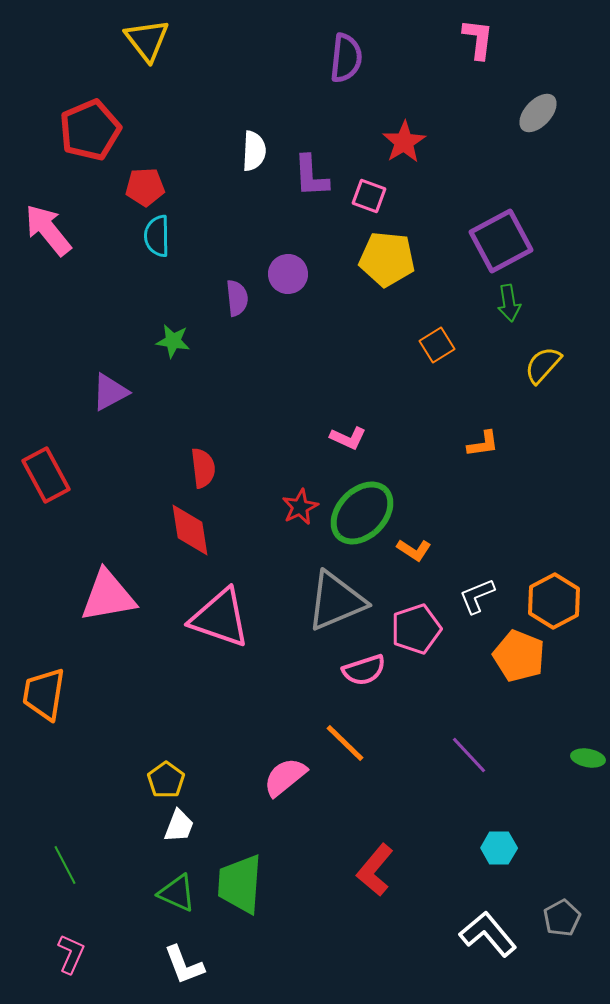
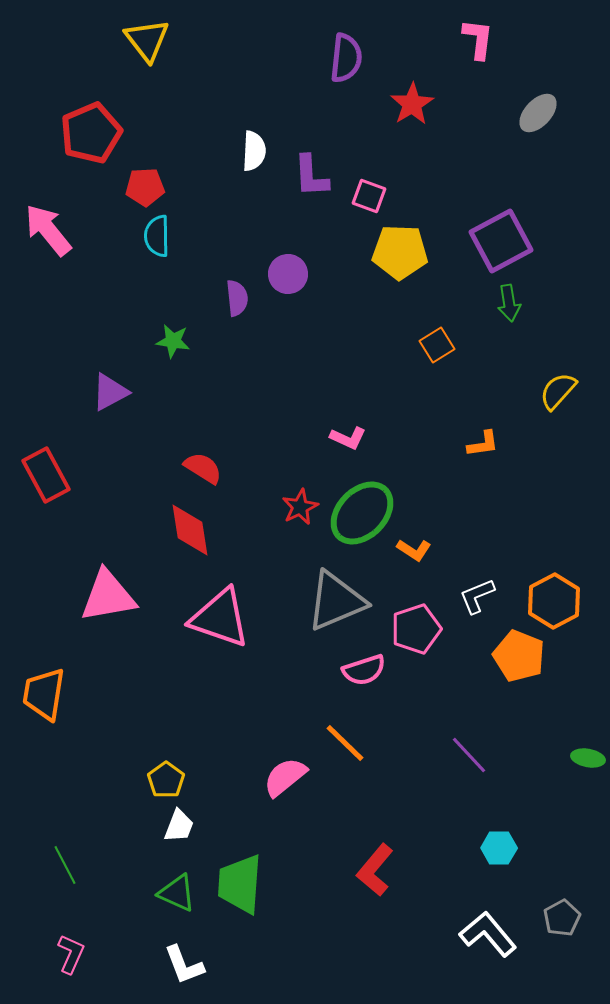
red pentagon at (90, 130): moved 1 px right, 3 px down
red star at (404, 142): moved 8 px right, 38 px up
yellow pentagon at (387, 259): moved 13 px right, 7 px up; rotated 4 degrees counterclockwise
yellow semicircle at (543, 365): moved 15 px right, 26 px down
red semicircle at (203, 468): rotated 51 degrees counterclockwise
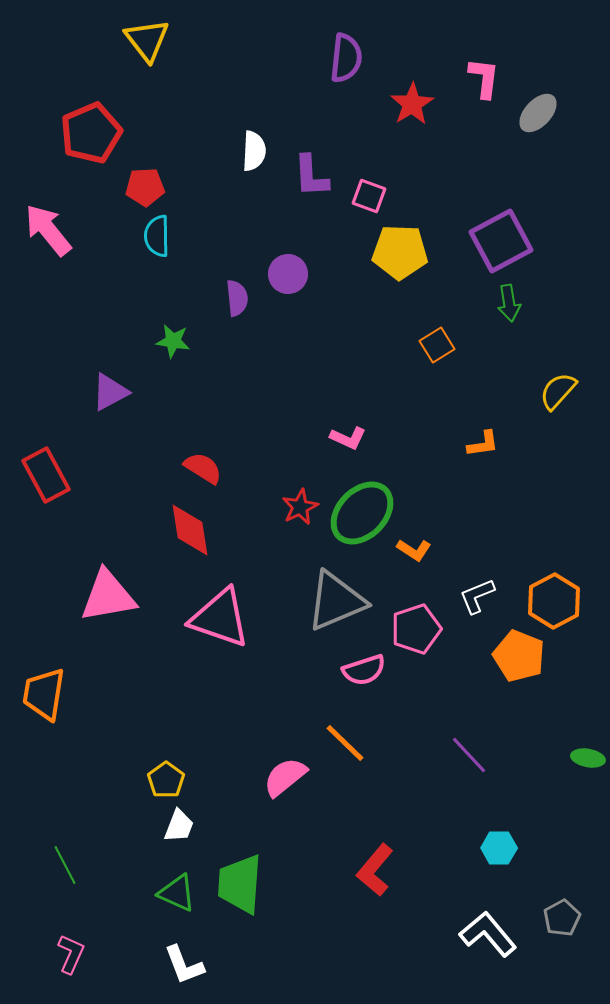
pink L-shape at (478, 39): moved 6 px right, 39 px down
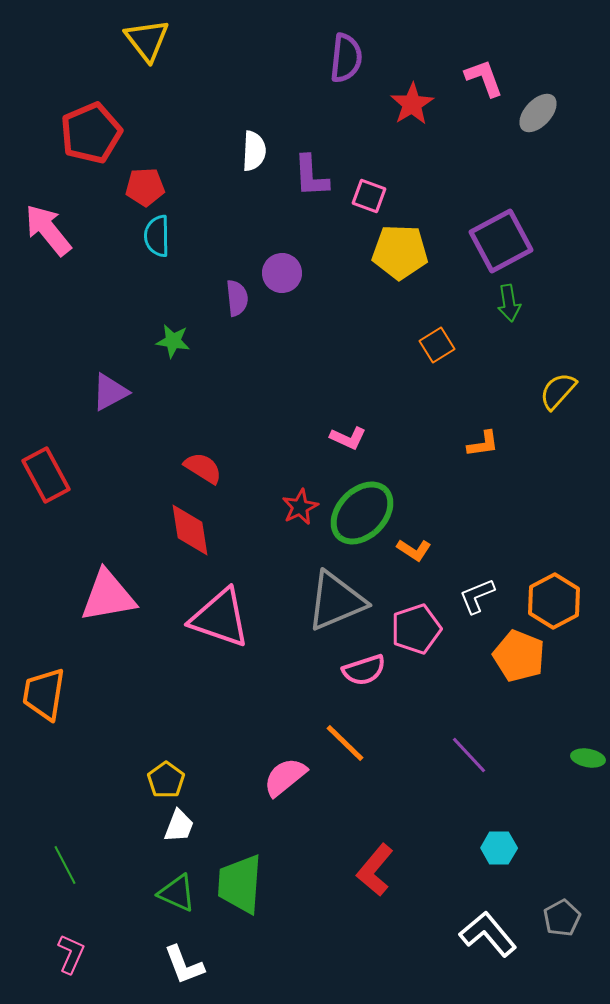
pink L-shape at (484, 78): rotated 27 degrees counterclockwise
purple circle at (288, 274): moved 6 px left, 1 px up
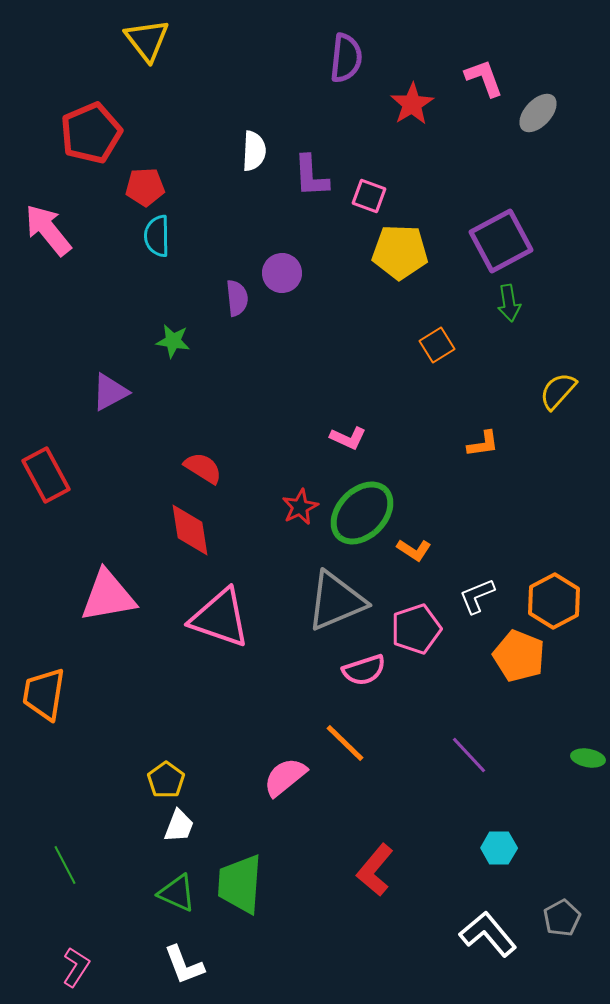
pink L-shape at (71, 954): moved 5 px right, 13 px down; rotated 9 degrees clockwise
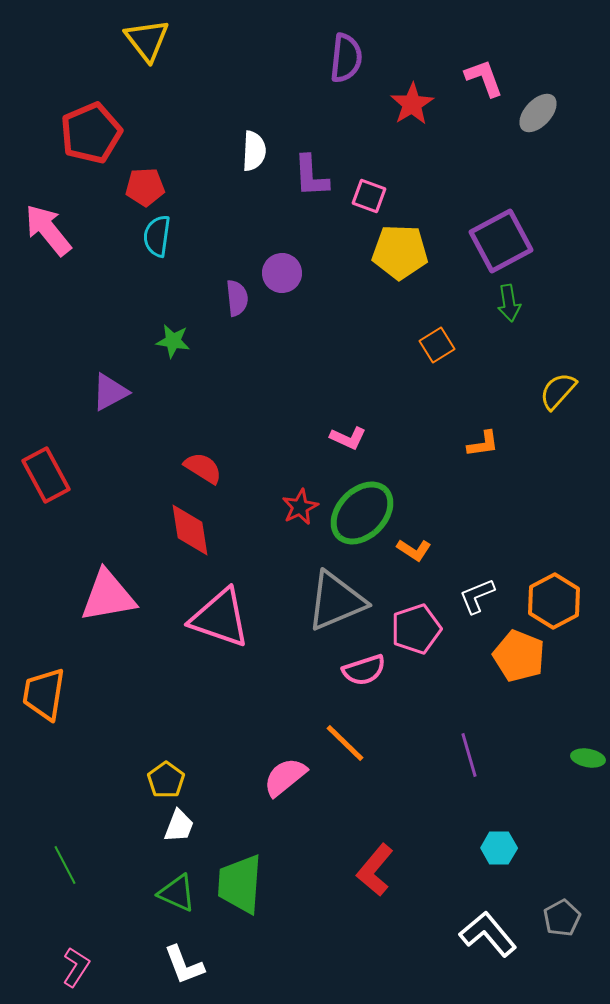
cyan semicircle at (157, 236): rotated 9 degrees clockwise
purple line at (469, 755): rotated 27 degrees clockwise
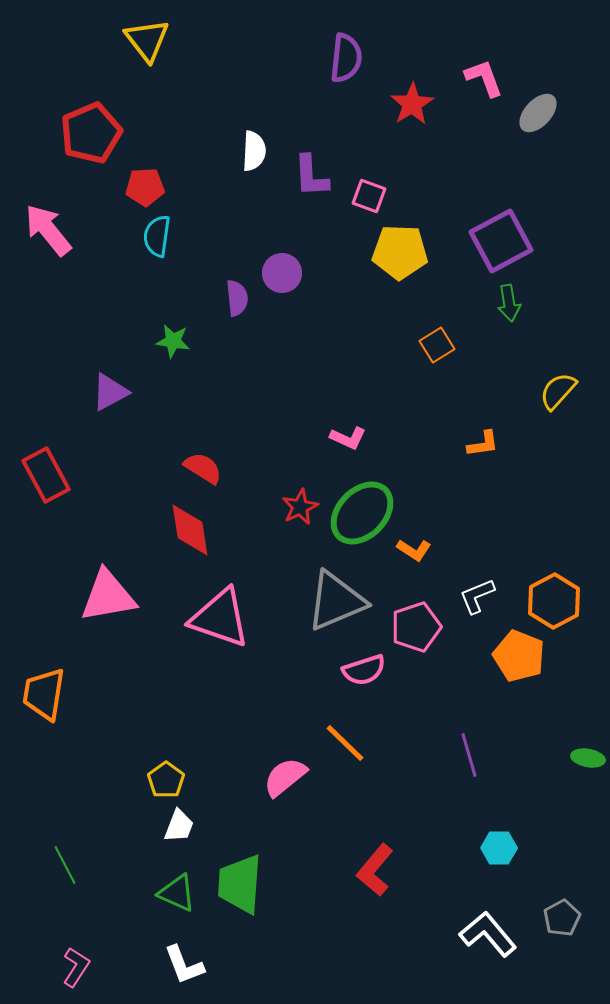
pink pentagon at (416, 629): moved 2 px up
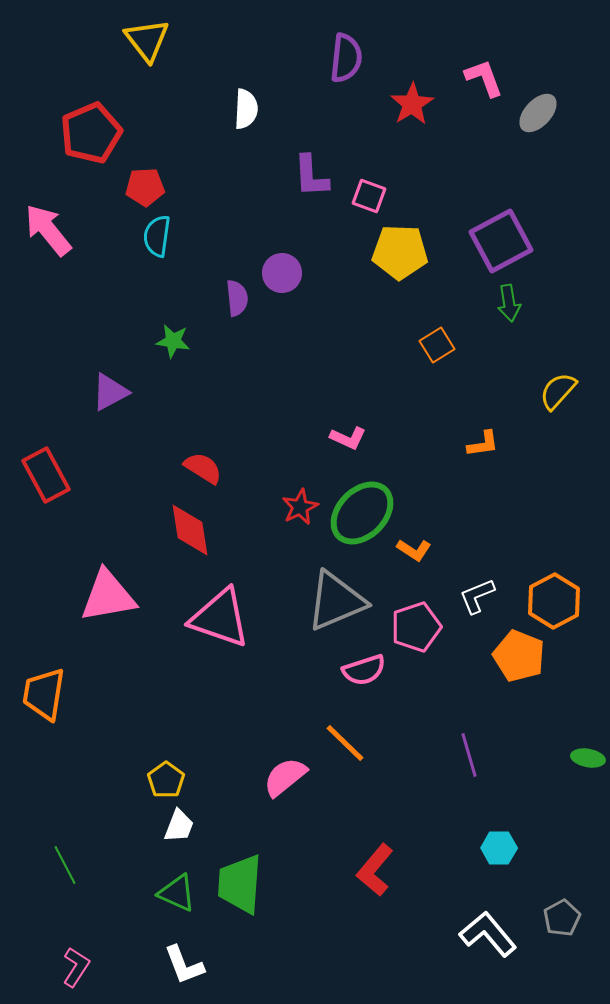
white semicircle at (254, 151): moved 8 px left, 42 px up
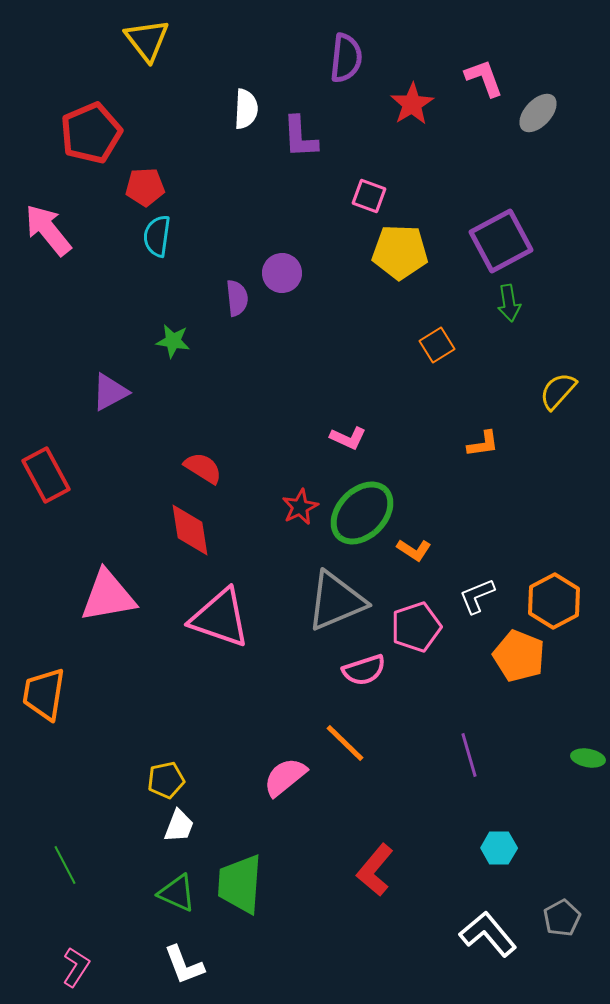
purple L-shape at (311, 176): moved 11 px left, 39 px up
yellow pentagon at (166, 780): rotated 24 degrees clockwise
